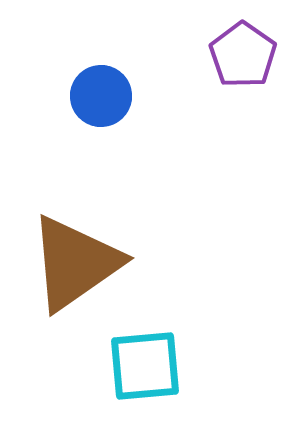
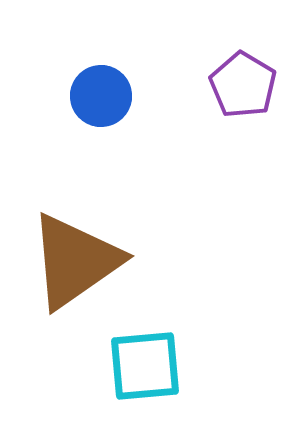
purple pentagon: moved 30 px down; rotated 4 degrees counterclockwise
brown triangle: moved 2 px up
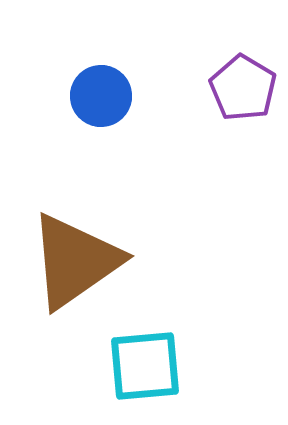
purple pentagon: moved 3 px down
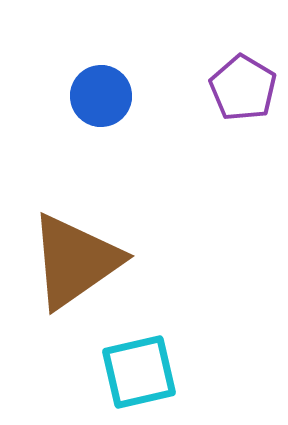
cyan square: moved 6 px left, 6 px down; rotated 8 degrees counterclockwise
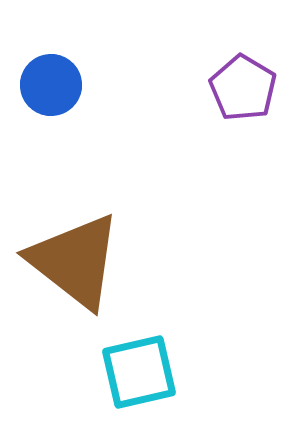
blue circle: moved 50 px left, 11 px up
brown triangle: rotated 47 degrees counterclockwise
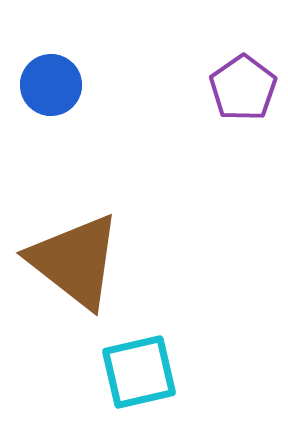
purple pentagon: rotated 6 degrees clockwise
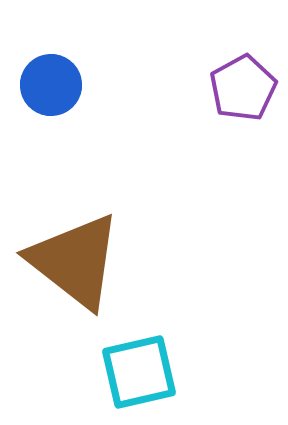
purple pentagon: rotated 6 degrees clockwise
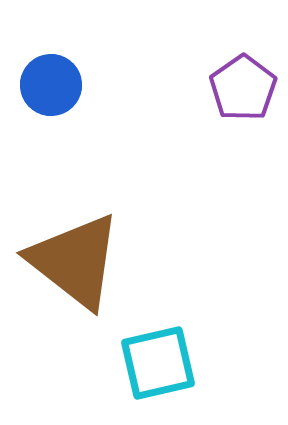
purple pentagon: rotated 6 degrees counterclockwise
cyan square: moved 19 px right, 9 px up
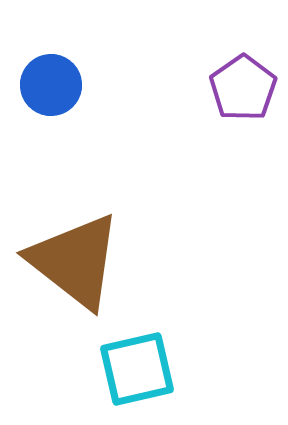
cyan square: moved 21 px left, 6 px down
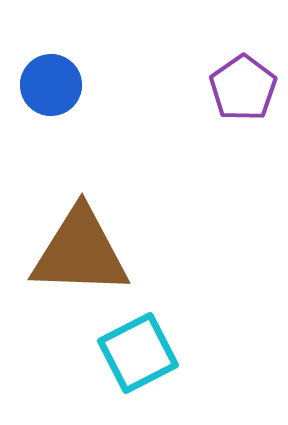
brown triangle: moved 5 px right, 9 px up; rotated 36 degrees counterclockwise
cyan square: moved 1 px right, 16 px up; rotated 14 degrees counterclockwise
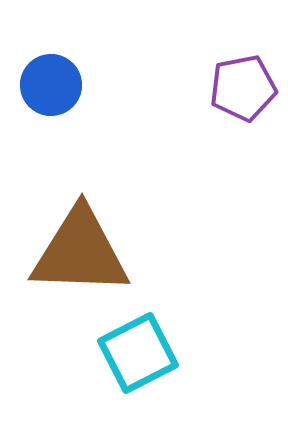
purple pentagon: rotated 24 degrees clockwise
